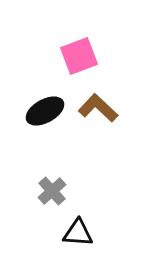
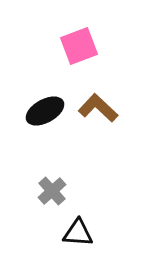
pink square: moved 10 px up
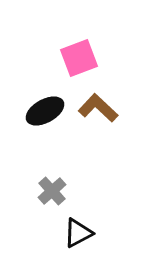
pink square: moved 12 px down
black triangle: rotated 32 degrees counterclockwise
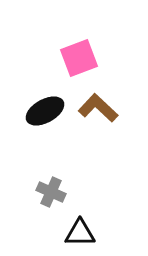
gray cross: moved 1 px left, 1 px down; rotated 24 degrees counterclockwise
black triangle: moved 2 px right; rotated 28 degrees clockwise
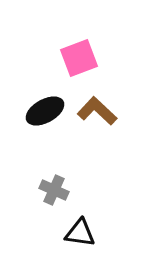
brown L-shape: moved 1 px left, 3 px down
gray cross: moved 3 px right, 2 px up
black triangle: rotated 8 degrees clockwise
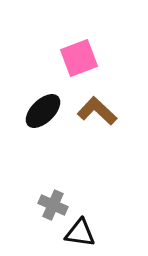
black ellipse: moved 2 px left; rotated 15 degrees counterclockwise
gray cross: moved 1 px left, 15 px down
